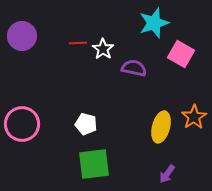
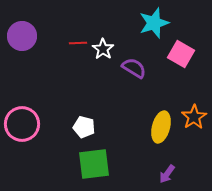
purple semicircle: rotated 20 degrees clockwise
white pentagon: moved 2 px left, 3 px down
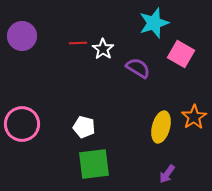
purple semicircle: moved 4 px right
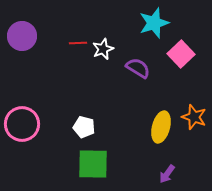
white star: rotated 15 degrees clockwise
pink square: rotated 16 degrees clockwise
orange star: rotated 20 degrees counterclockwise
green square: moved 1 px left; rotated 8 degrees clockwise
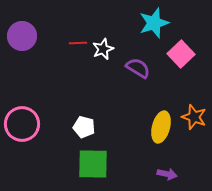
purple arrow: rotated 114 degrees counterclockwise
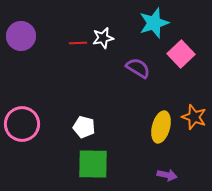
purple circle: moved 1 px left
white star: moved 11 px up; rotated 10 degrees clockwise
purple arrow: moved 1 px down
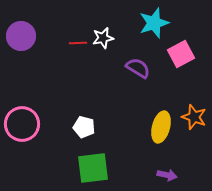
pink square: rotated 16 degrees clockwise
green square: moved 4 px down; rotated 8 degrees counterclockwise
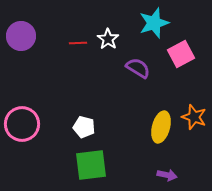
white star: moved 5 px right, 1 px down; rotated 25 degrees counterclockwise
green square: moved 2 px left, 3 px up
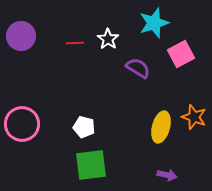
red line: moved 3 px left
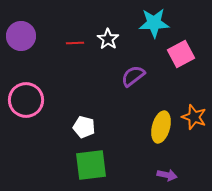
cyan star: rotated 16 degrees clockwise
purple semicircle: moved 5 px left, 8 px down; rotated 70 degrees counterclockwise
pink circle: moved 4 px right, 24 px up
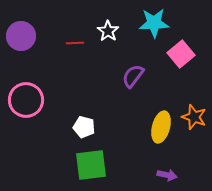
white star: moved 8 px up
pink square: rotated 12 degrees counterclockwise
purple semicircle: rotated 15 degrees counterclockwise
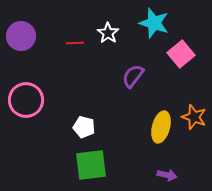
cyan star: rotated 20 degrees clockwise
white star: moved 2 px down
